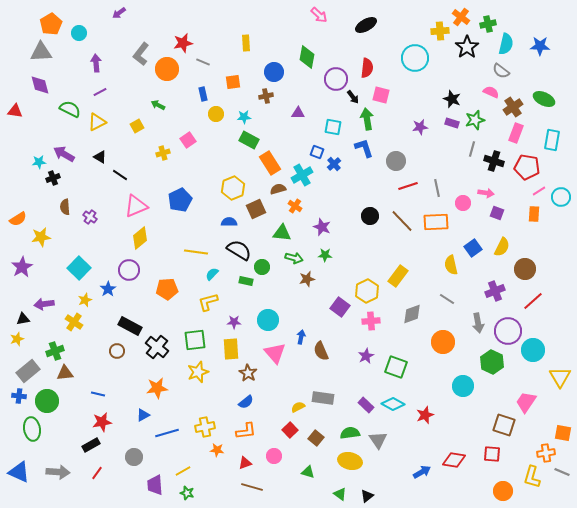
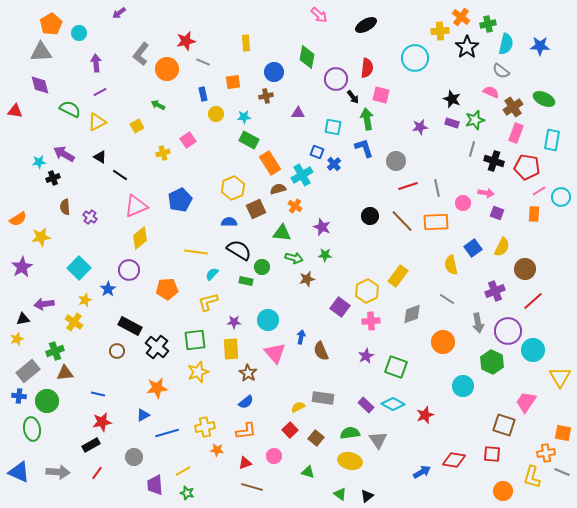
red star at (183, 43): moved 3 px right, 2 px up
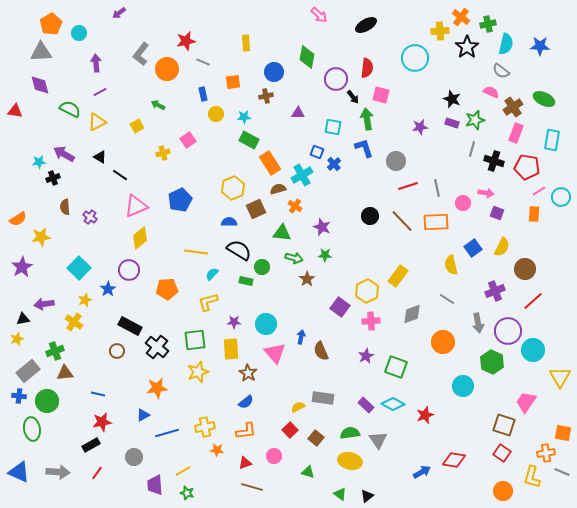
brown star at (307, 279): rotated 21 degrees counterclockwise
cyan circle at (268, 320): moved 2 px left, 4 px down
red square at (492, 454): moved 10 px right, 1 px up; rotated 30 degrees clockwise
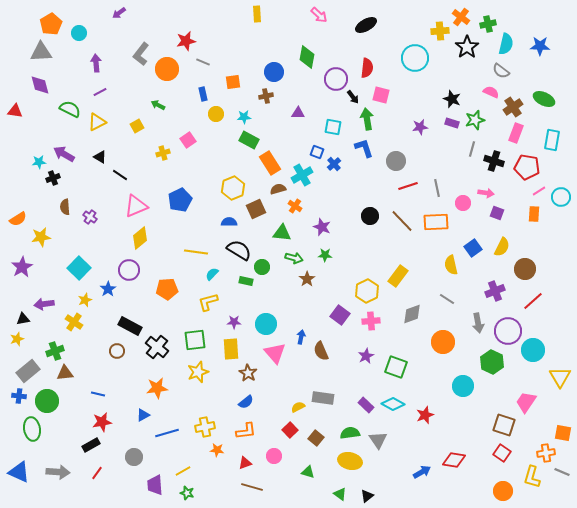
yellow rectangle at (246, 43): moved 11 px right, 29 px up
purple square at (340, 307): moved 8 px down
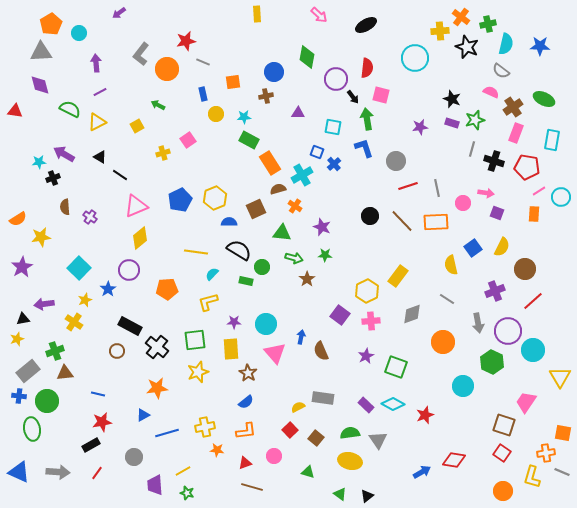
black star at (467, 47): rotated 15 degrees counterclockwise
yellow hexagon at (233, 188): moved 18 px left, 10 px down
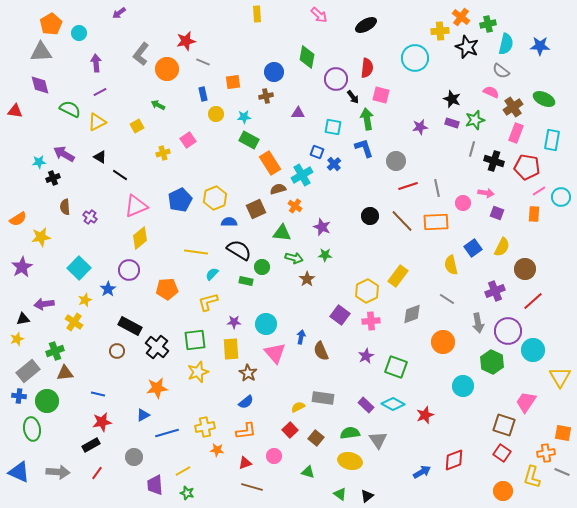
red diamond at (454, 460): rotated 30 degrees counterclockwise
